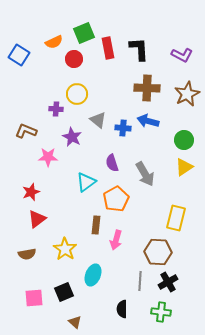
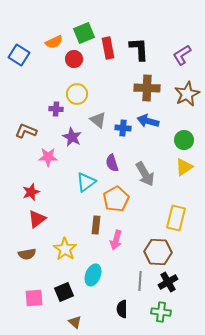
purple L-shape: rotated 120 degrees clockwise
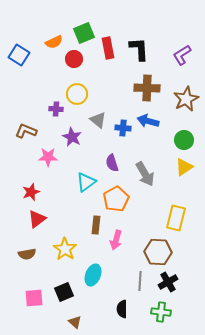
brown star: moved 1 px left, 5 px down
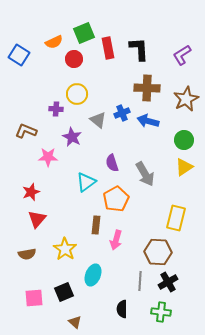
blue cross: moved 1 px left, 15 px up; rotated 28 degrees counterclockwise
red triangle: rotated 12 degrees counterclockwise
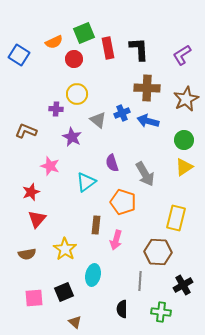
pink star: moved 2 px right, 9 px down; rotated 18 degrees clockwise
orange pentagon: moved 7 px right, 3 px down; rotated 25 degrees counterclockwise
cyan ellipse: rotated 10 degrees counterclockwise
black cross: moved 15 px right, 3 px down
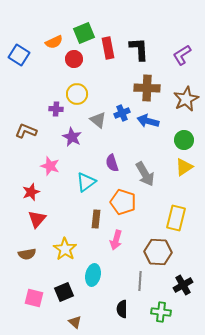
brown rectangle: moved 6 px up
pink square: rotated 18 degrees clockwise
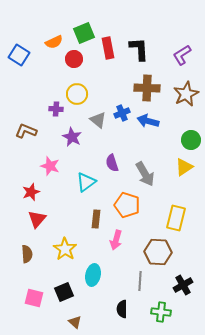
brown star: moved 5 px up
green circle: moved 7 px right
orange pentagon: moved 4 px right, 3 px down
brown semicircle: rotated 84 degrees counterclockwise
